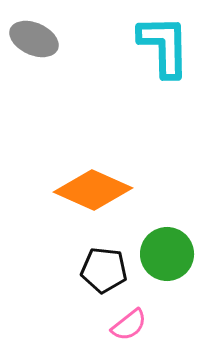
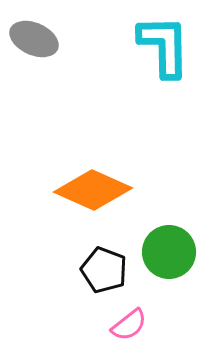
green circle: moved 2 px right, 2 px up
black pentagon: rotated 15 degrees clockwise
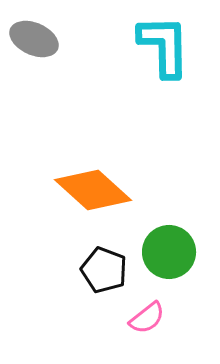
orange diamond: rotated 18 degrees clockwise
pink semicircle: moved 18 px right, 7 px up
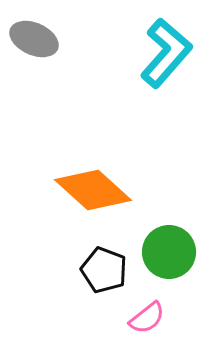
cyan L-shape: moved 2 px right, 7 px down; rotated 42 degrees clockwise
